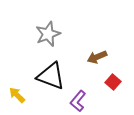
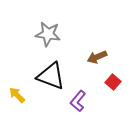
gray star: rotated 30 degrees clockwise
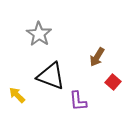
gray star: moved 9 px left; rotated 25 degrees clockwise
brown arrow: rotated 36 degrees counterclockwise
purple L-shape: rotated 45 degrees counterclockwise
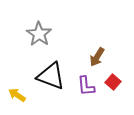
yellow arrow: rotated 12 degrees counterclockwise
purple L-shape: moved 8 px right, 15 px up
